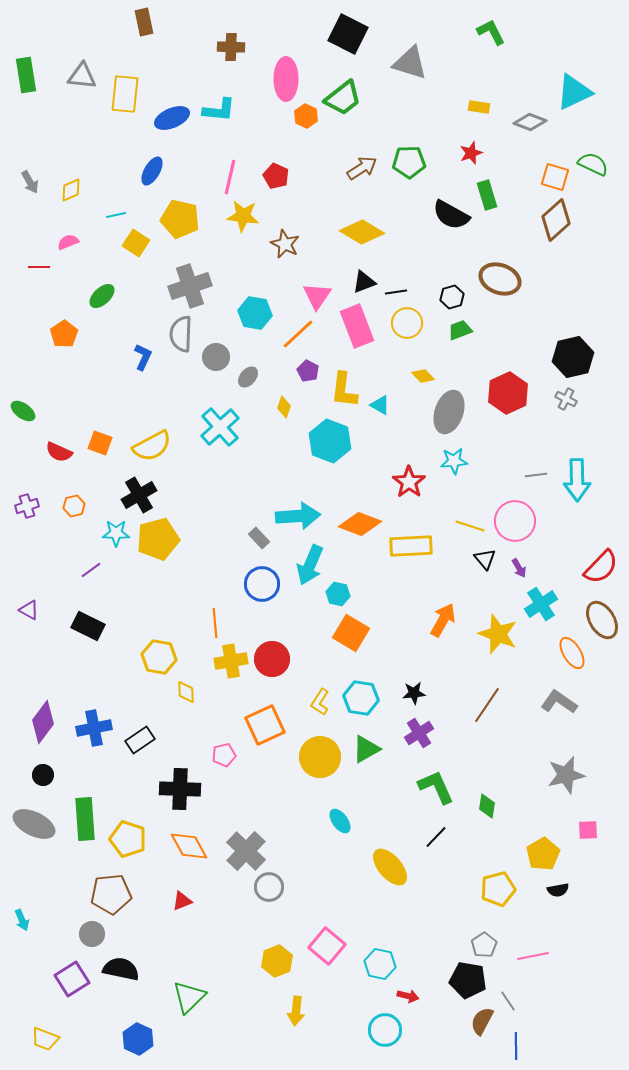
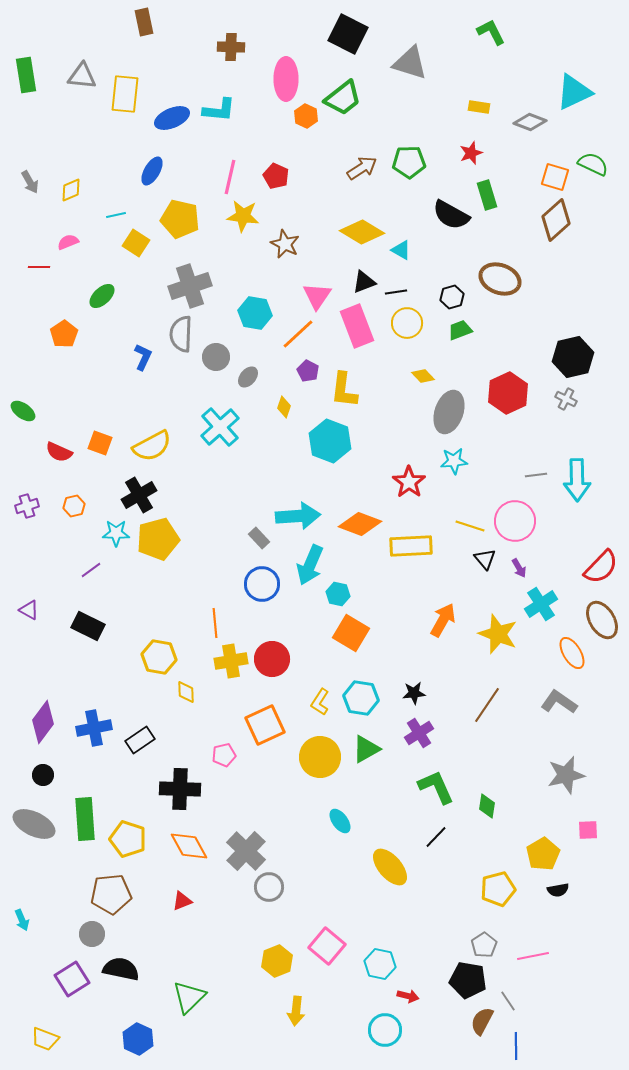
cyan triangle at (380, 405): moved 21 px right, 155 px up
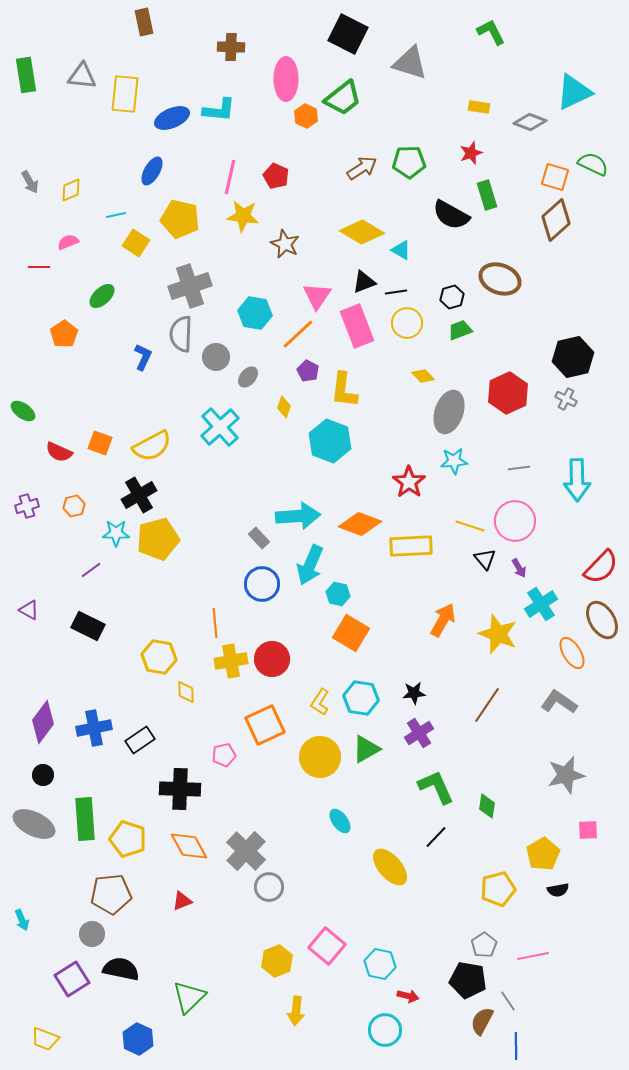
gray line at (536, 475): moved 17 px left, 7 px up
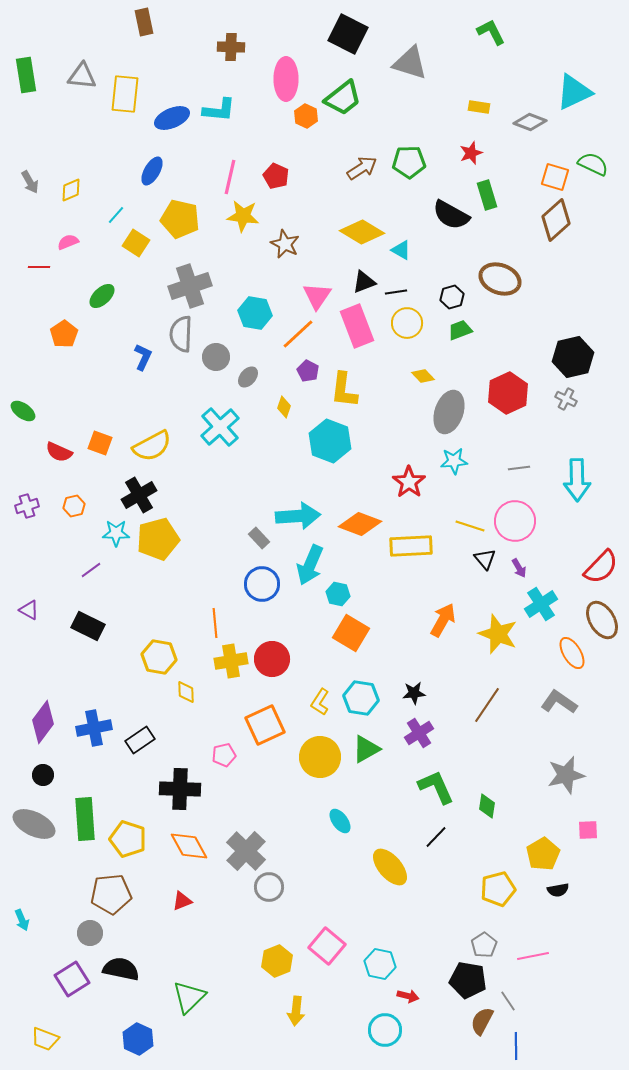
cyan line at (116, 215): rotated 36 degrees counterclockwise
gray circle at (92, 934): moved 2 px left, 1 px up
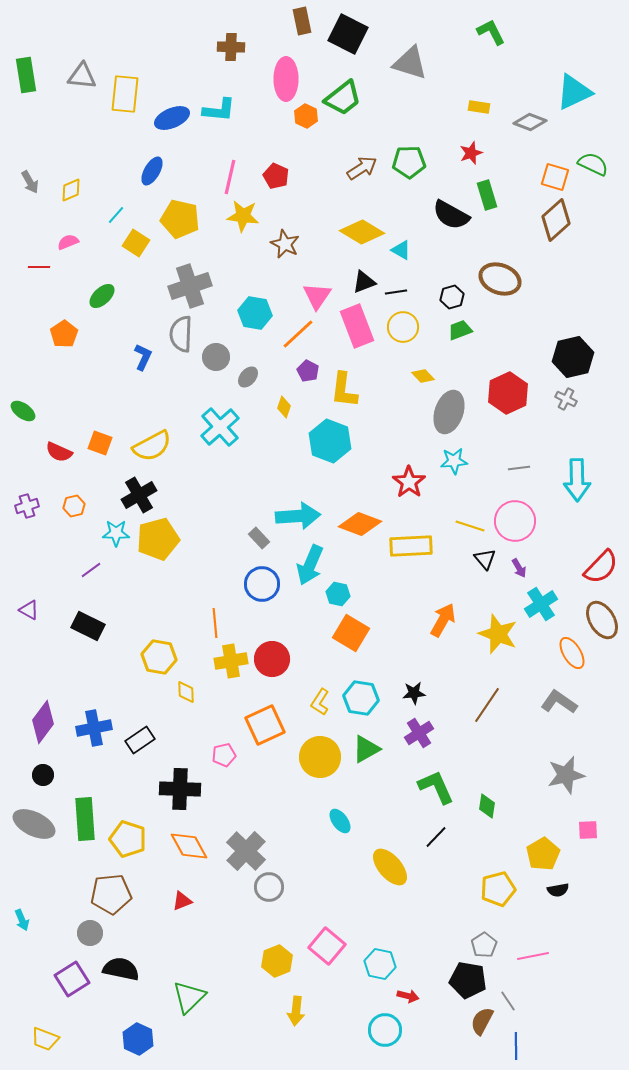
brown rectangle at (144, 22): moved 158 px right, 1 px up
yellow circle at (407, 323): moved 4 px left, 4 px down
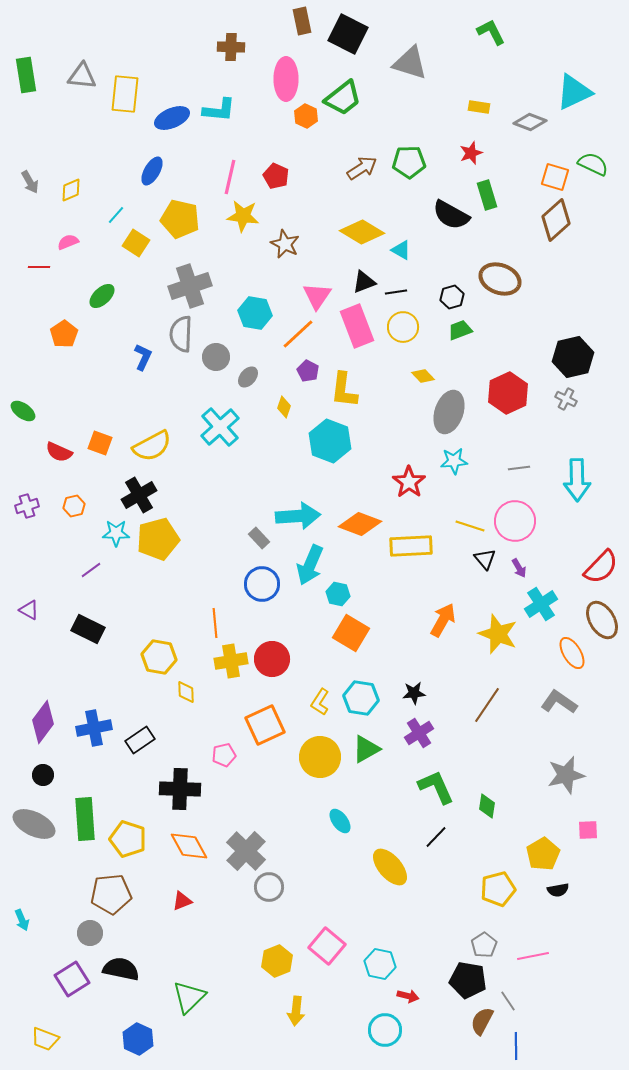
black rectangle at (88, 626): moved 3 px down
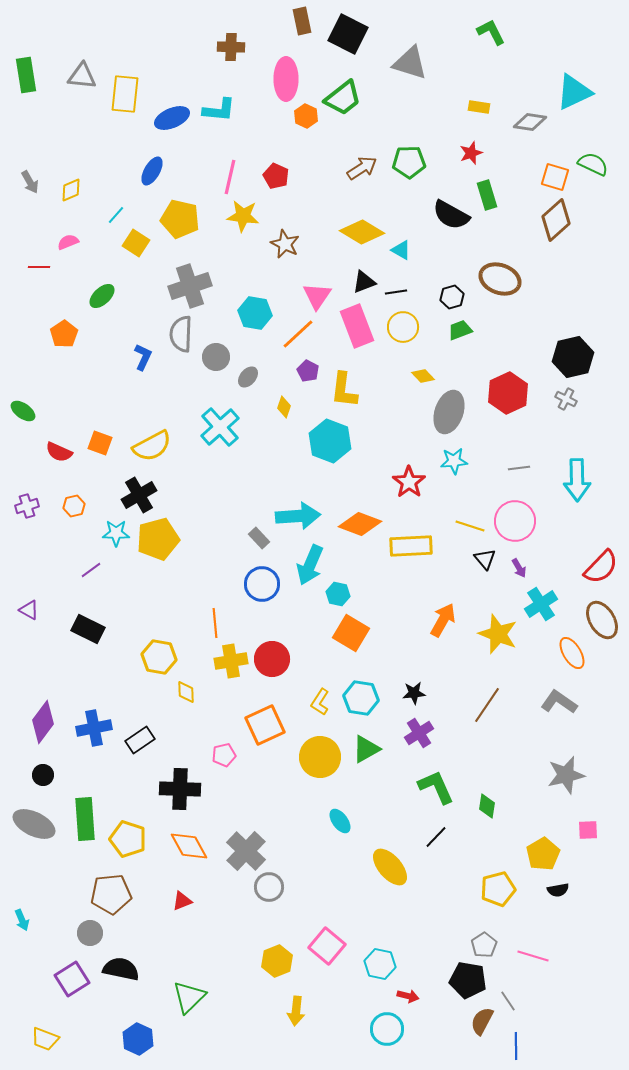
gray diamond at (530, 122): rotated 12 degrees counterclockwise
pink line at (533, 956): rotated 28 degrees clockwise
cyan circle at (385, 1030): moved 2 px right, 1 px up
